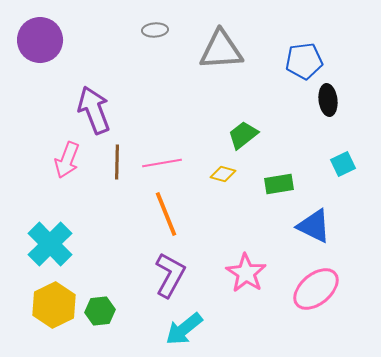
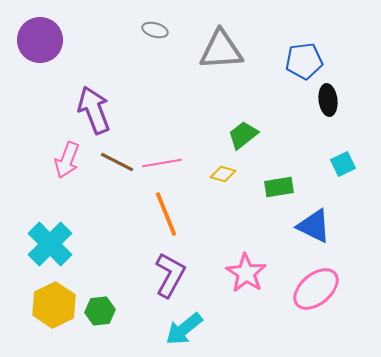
gray ellipse: rotated 20 degrees clockwise
brown line: rotated 64 degrees counterclockwise
green rectangle: moved 3 px down
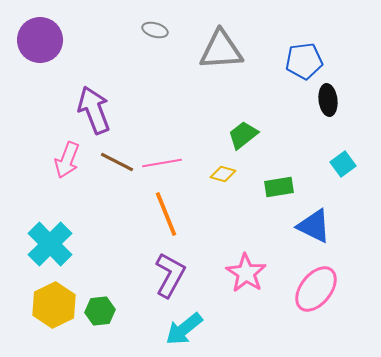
cyan square: rotated 10 degrees counterclockwise
pink ellipse: rotated 12 degrees counterclockwise
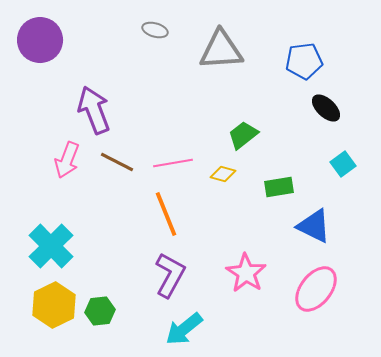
black ellipse: moved 2 px left, 8 px down; rotated 40 degrees counterclockwise
pink line: moved 11 px right
cyan cross: moved 1 px right, 2 px down
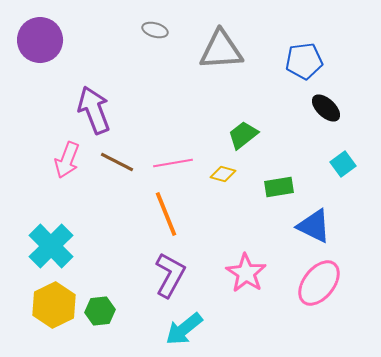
pink ellipse: moved 3 px right, 6 px up
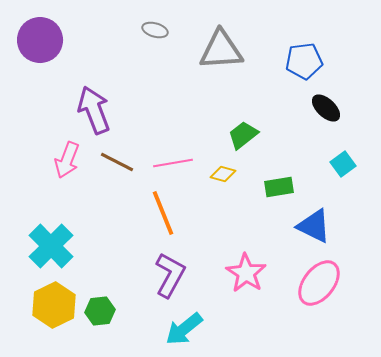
orange line: moved 3 px left, 1 px up
